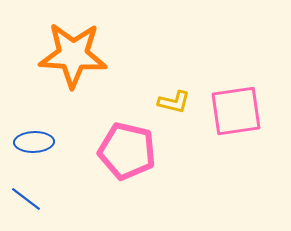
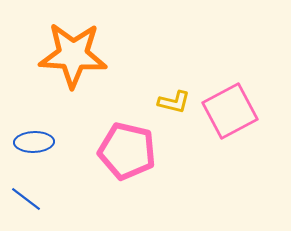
pink square: moved 6 px left; rotated 20 degrees counterclockwise
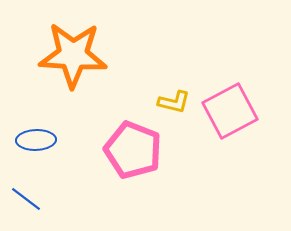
blue ellipse: moved 2 px right, 2 px up
pink pentagon: moved 6 px right, 1 px up; rotated 8 degrees clockwise
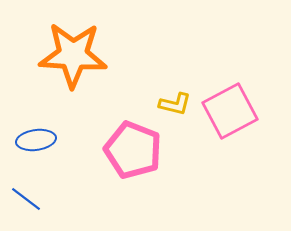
yellow L-shape: moved 1 px right, 2 px down
blue ellipse: rotated 6 degrees counterclockwise
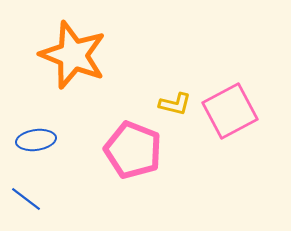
orange star: rotated 18 degrees clockwise
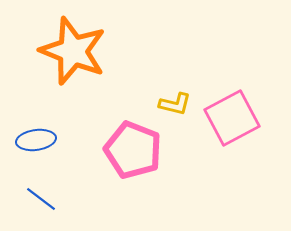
orange star: moved 4 px up
pink square: moved 2 px right, 7 px down
blue line: moved 15 px right
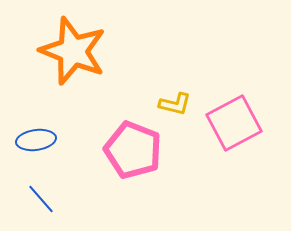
pink square: moved 2 px right, 5 px down
blue line: rotated 12 degrees clockwise
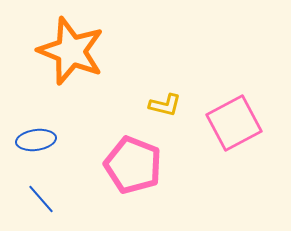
orange star: moved 2 px left
yellow L-shape: moved 10 px left, 1 px down
pink pentagon: moved 15 px down
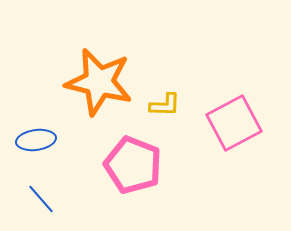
orange star: moved 28 px right, 31 px down; rotated 8 degrees counterclockwise
yellow L-shape: rotated 12 degrees counterclockwise
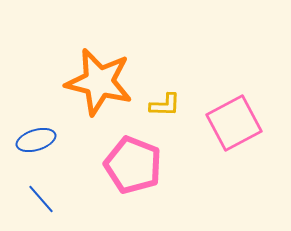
blue ellipse: rotated 9 degrees counterclockwise
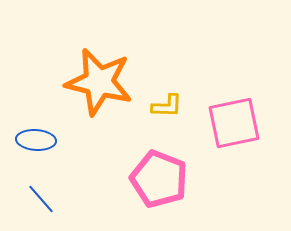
yellow L-shape: moved 2 px right, 1 px down
pink square: rotated 16 degrees clockwise
blue ellipse: rotated 21 degrees clockwise
pink pentagon: moved 26 px right, 14 px down
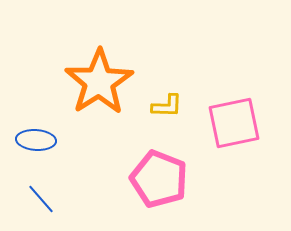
orange star: rotated 26 degrees clockwise
